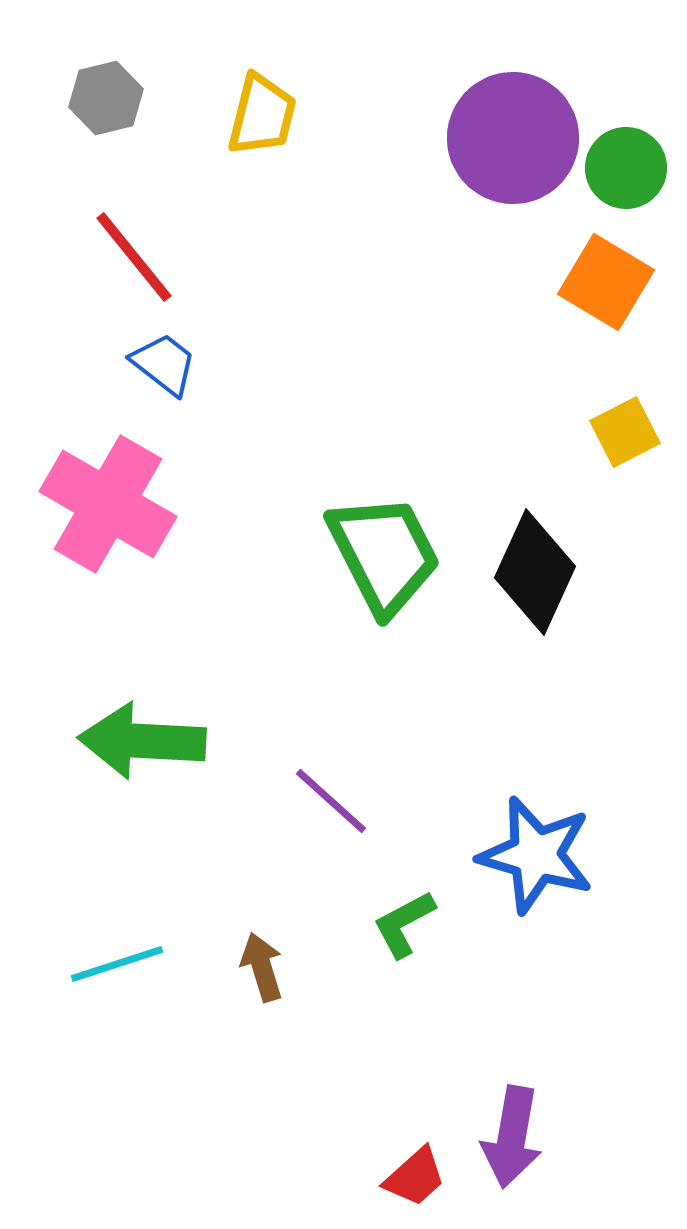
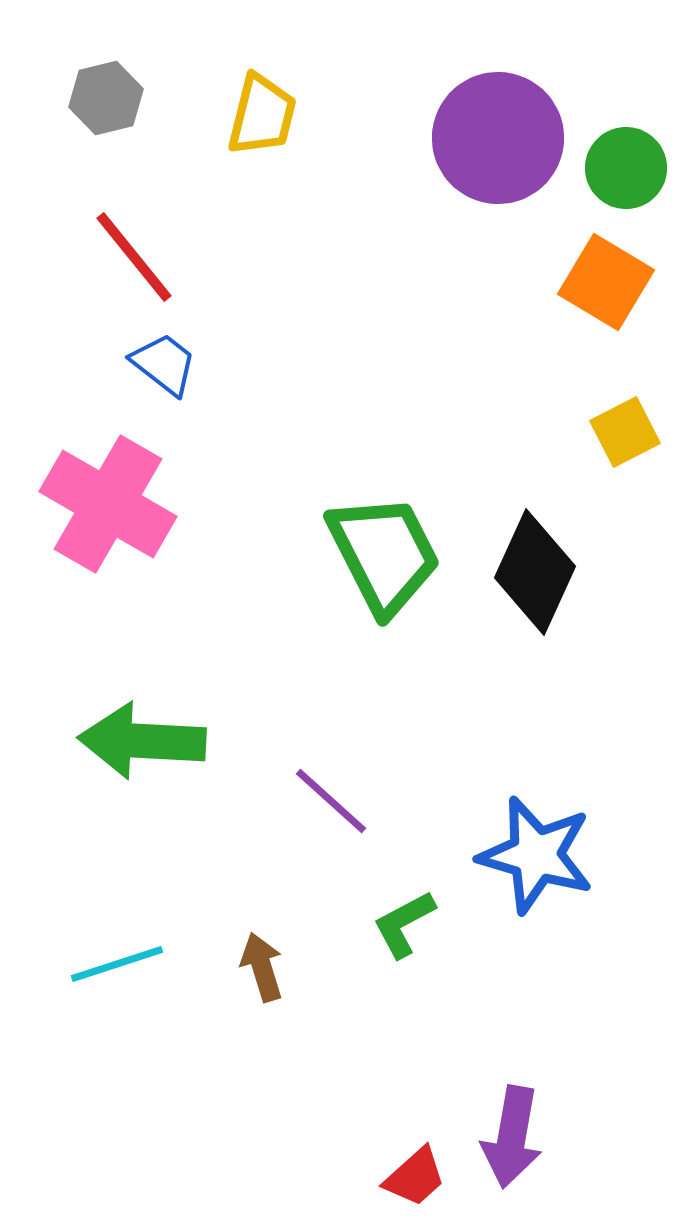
purple circle: moved 15 px left
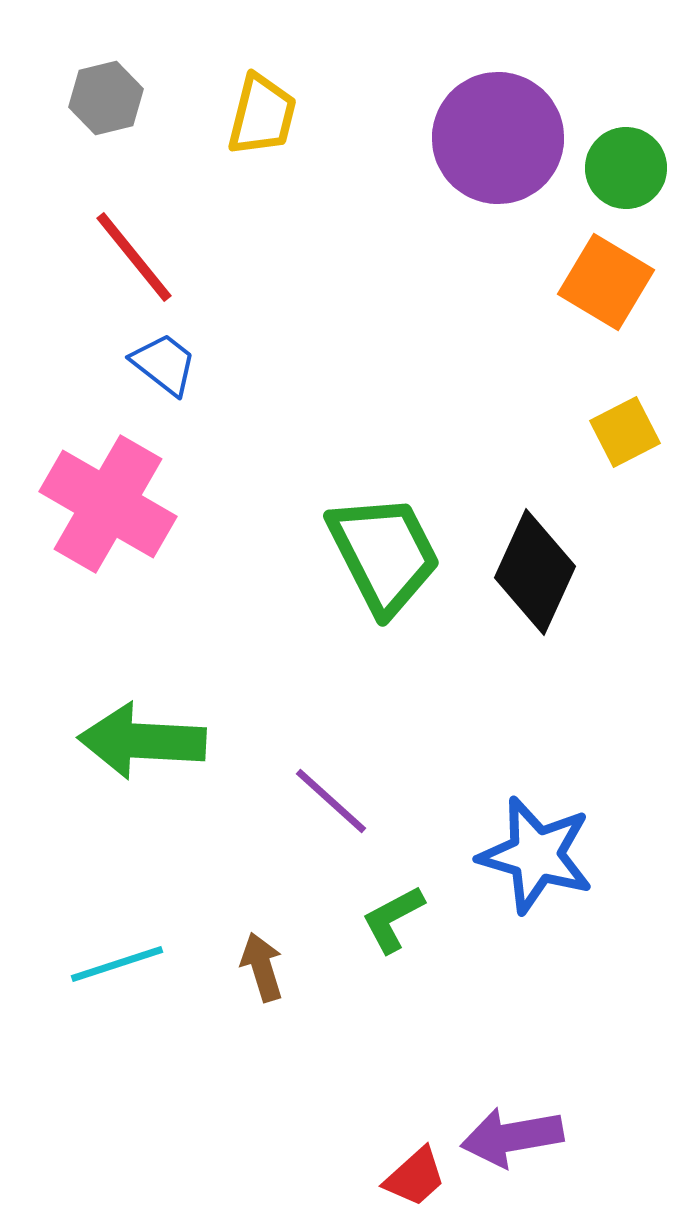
green L-shape: moved 11 px left, 5 px up
purple arrow: rotated 70 degrees clockwise
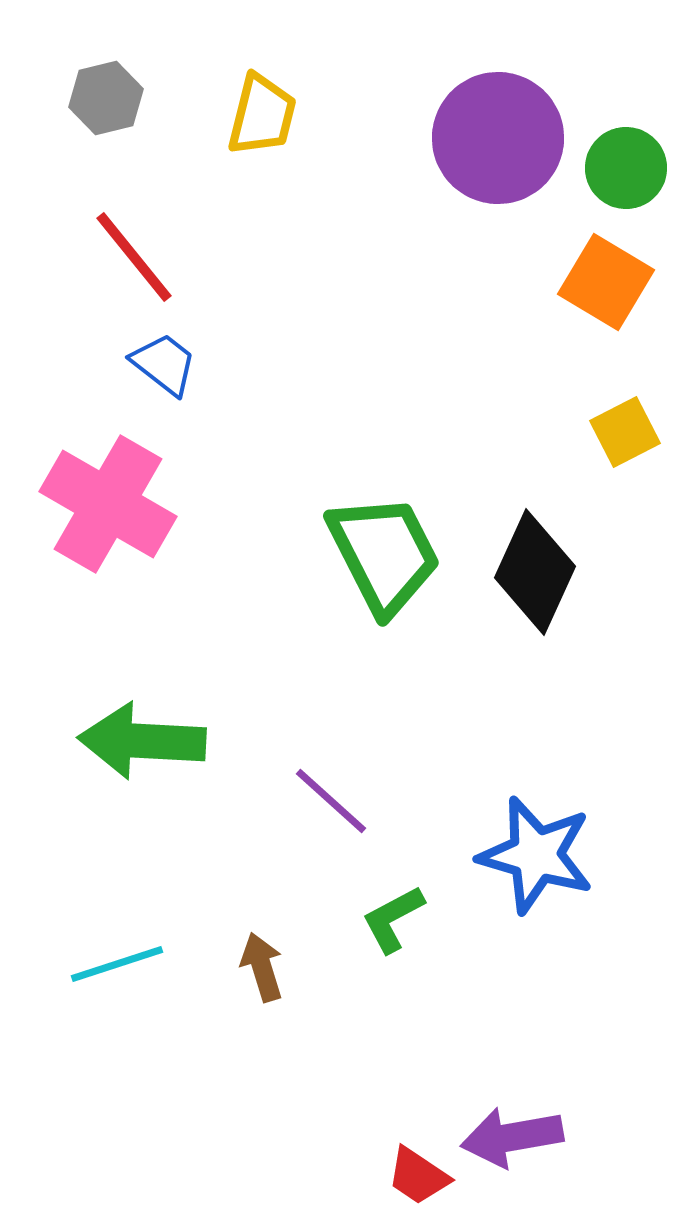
red trapezoid: moved 3 px right, 1 px up; rotated 76 degrees clockwise
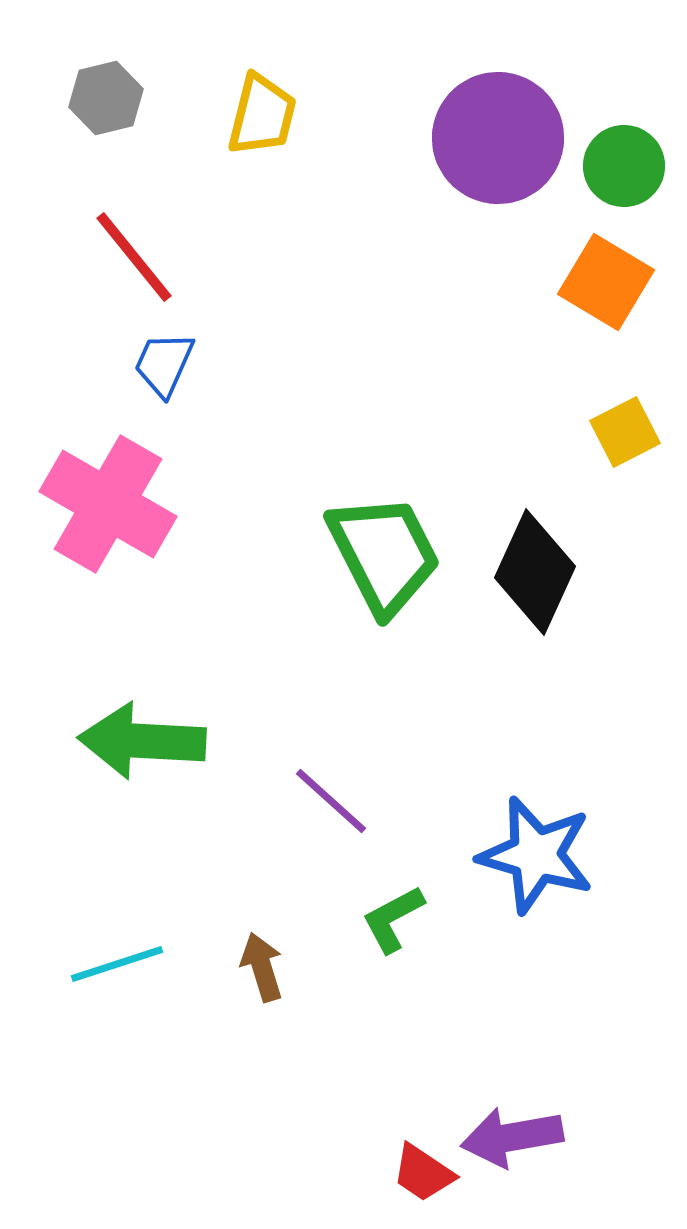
green circle: moved 2 px left, 2 px up
blue trapezoid: rotated 104 degrees counterclockwise
red trapezoid: moved 5 px right, 3 px up
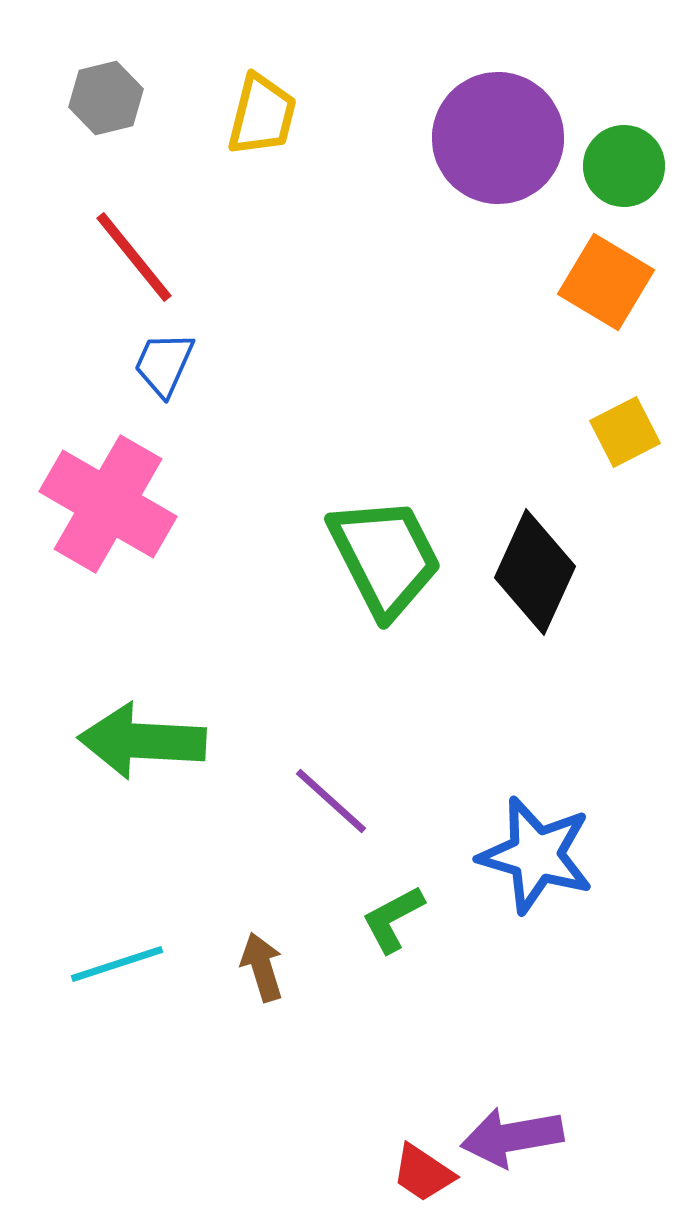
green trapezoid: moved 1 px right, 3 px down
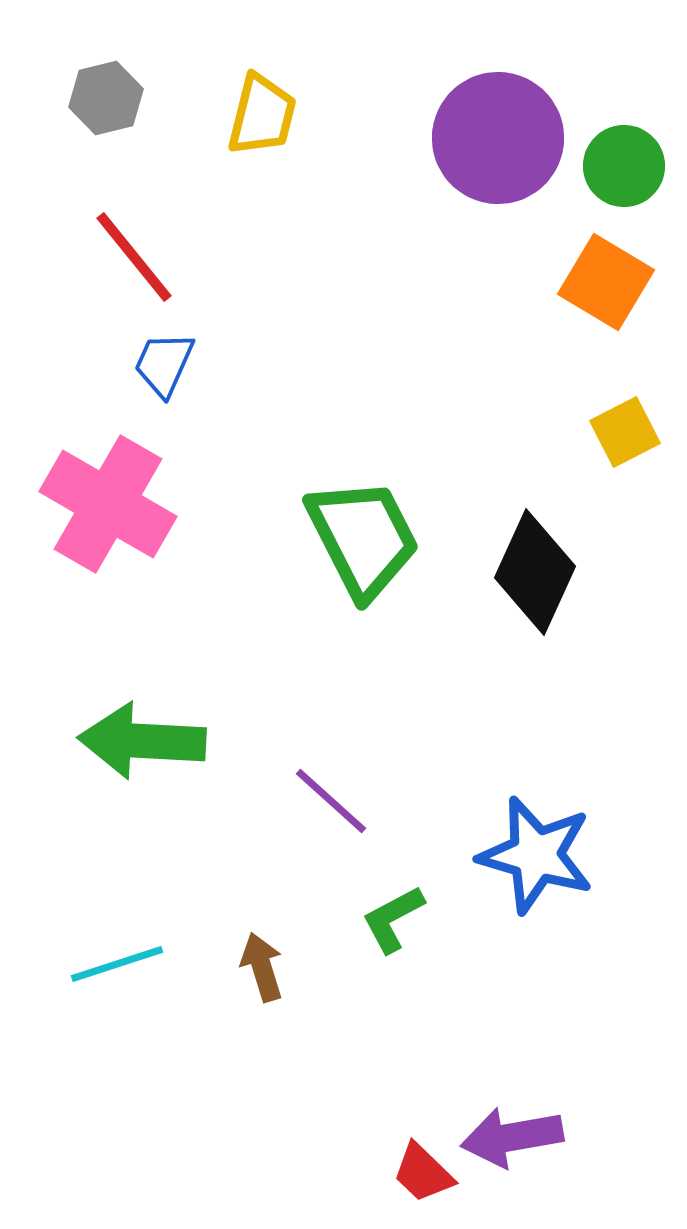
green trapezoid: moved 22 px left, 19 px up
red trapezoid: rotated 10 degrees clockwise
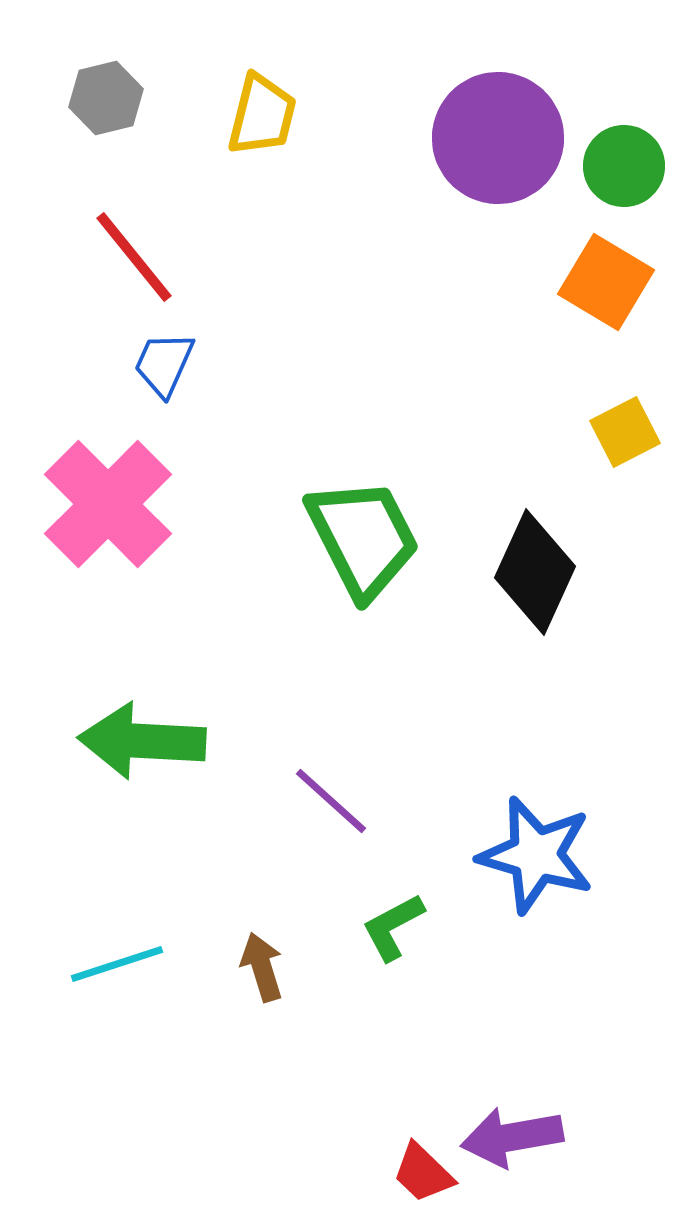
pink cross: rotated 15 degrees clockwise
green L-shape: moved 8 px down
